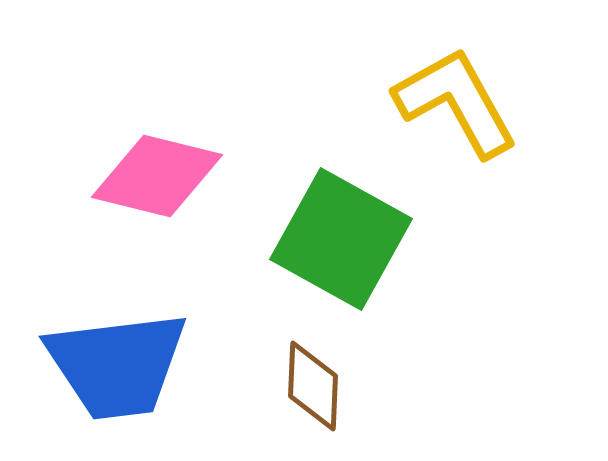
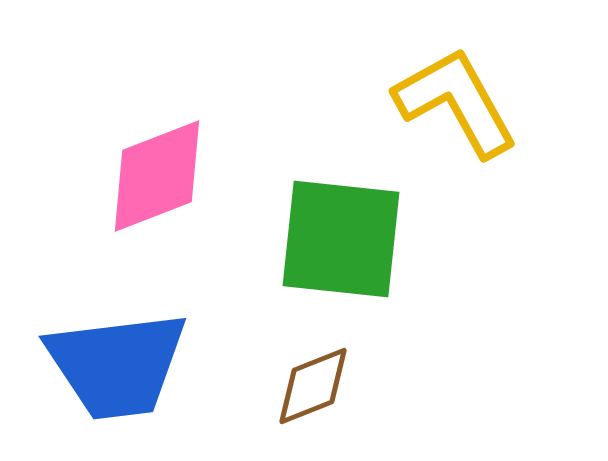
pink diamond: rotated 35 degrees counterclockwise
green square: rotated 23 degrees counterclockwise
brown diamond: rotated 66 degrees clockwise
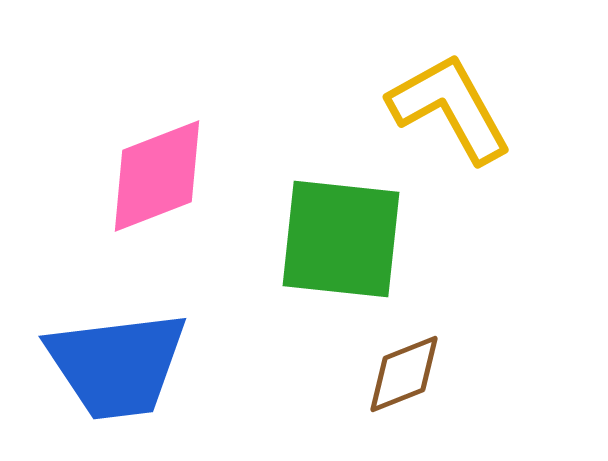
yellow L-shape: moved 6 px left, 6 px down
brown diamond: moved 91 px right, 12 px up
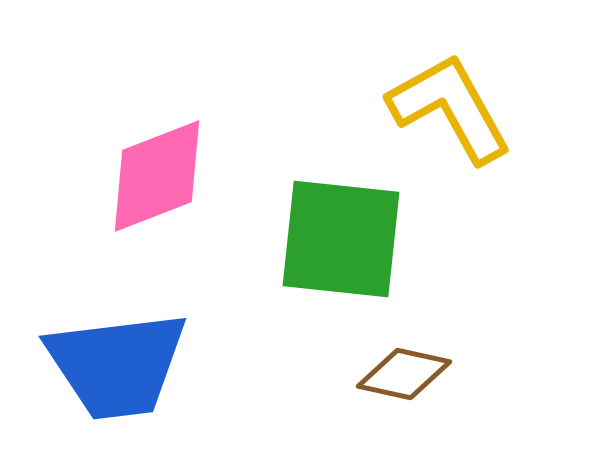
brown diamond: rotated 34 degrees clockwise
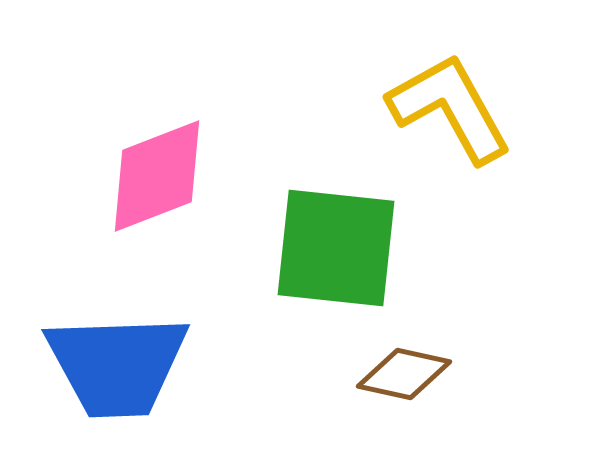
green square: moved 5 px left, 9 px down
blue trapezoid: rotated 5 degrees clockwise
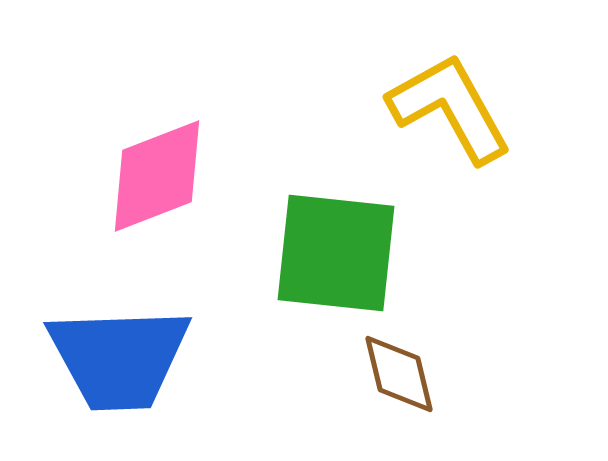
green square: moved 5 px down
blue trapezoid: moved 2 px right, 7 px up
brown diamond: moved 5 px left; rotated 64 degrees clockwise
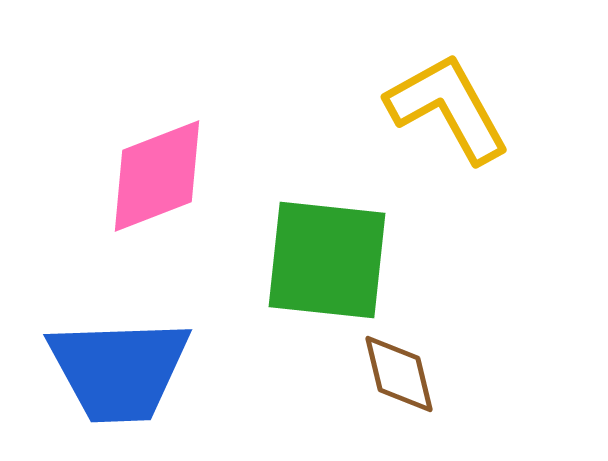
yellow L-shape: moved 2 px left
green square: moved 9 px left, 7 px down
blue trapezoid: moved 12 px down
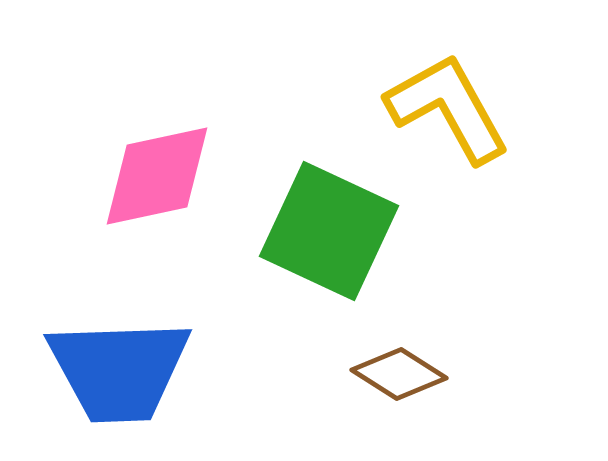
pink diamond: rotated 9 degrees clockwise
green square: moved 2 px right, 29 px up; rotated 19 degrees clockwise
brown diamond: rotated 44 degrees counterclockwise
